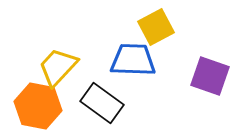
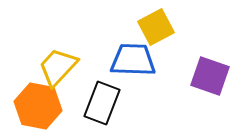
black rectangle: rotated 75 degrees clockwise
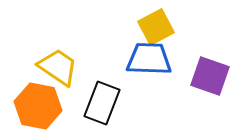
blue trapezoid: moved 16 px right, 1 px up
yellow trapezoid: rotated 81 degrees clockwise
